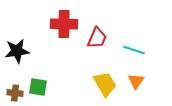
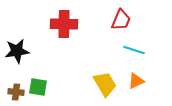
red trapezoid: moved 24 px right, 18 px up
orange triangle: rotated 30 degrees clockwise
brown cross: moved 1 px right, 1 px up
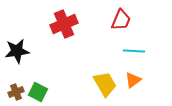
red cross: rotated 24 degrees counterclockwise
cyan line: moved 1 px down; rotated 15 degrees counterclockwise
orange triangle: moved 3 px left, 1 px up; rotated 12 degrees counterclockwise
green square: moved 5 px down; rotated 18 degrees clockwise
brown cross: rotated 28 degrees counterclockwise
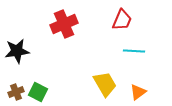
red trapezoid: moved 1 px right
orange triangle: moved 5 px right, 12 px down
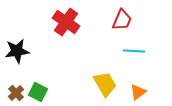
red cross: moved 2 px right, 2 px up; rotated 32 degrees counterclockwise
brown cross: moved 1 px down; rotated 21 degrees counterclockwise
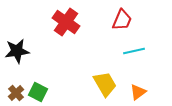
cyan line: rotated 15 degrees counterclockwise
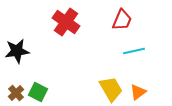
yellow trapezoid: moved 6 px right, 5 px down
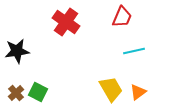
red trapezoid: moved 3 px up
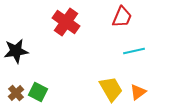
black star: moved 1 px left
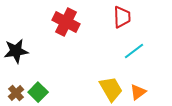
red trapezoid: rotated 25 degrees counterclockwise
red cross: rotated 8 degrees counterclockwise
cyan line: rotated 25 degrees counterclockwise
green square: rotated 18 degrees clockwise
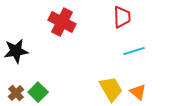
red cross: moved 4 px left
cyan line: rotated 20 degrees clockwise
orange triangle: rotated 42 degrees counterclockwise
